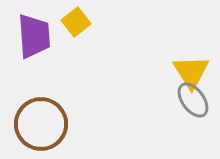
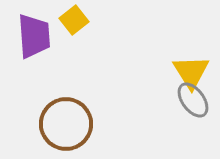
yellow square: moved 2 px left, 2 px up
brown circle: moved 25 px right
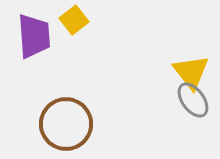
yellow triangle: rotated 6 degrees counterclockwise
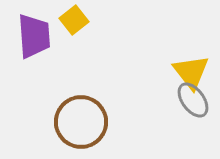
brown circle: moved 15 px right, 2 px up
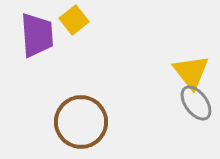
purple trapezoid: moved 3 px right, 1 px up
gray ellipse: moved 3 px right, 3 px down
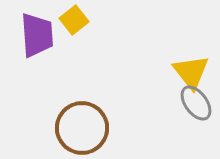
brown circle: moved 1 px right, 6 px down
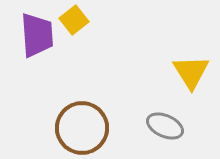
yellow triangle: rotated 6 degrees clockwise
gray ellipse: moved 31 px left, 23 px down; rotated 30 degrees counterclockwise
